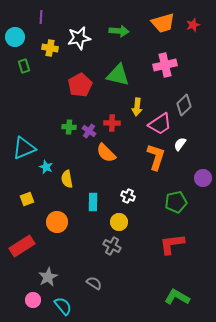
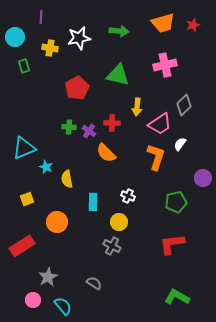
red pentagon: moved 3 px left, 3 px down
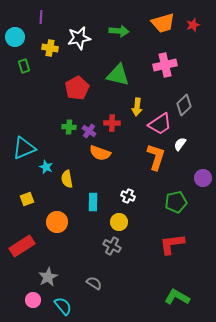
orange semicircle: moved 6 px left; rotated 25 degrees counterclockwise
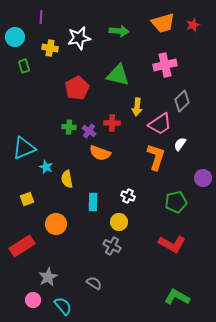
gray diamond: moved 2 px left, 4 px up
orange circle: moved 1 px left, 2 px down
red L-shape: rotated 144 degrees counterclockwise
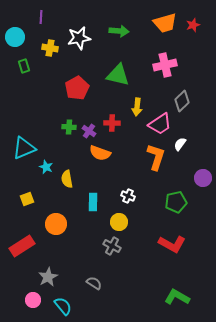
orange trapezoid: moved 2 px right
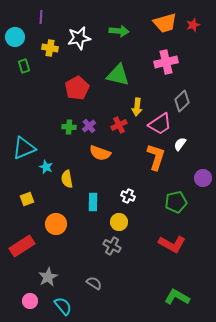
pink cross: moved 1 px right, 3 px up
red cross: moved 7 px right, 2 px down; rotated 28 degrees counterclockwise
purple cross: moved 5 px up; rotated 16 degrees clockwise
pink circle: moved 3 px left, 1 px down
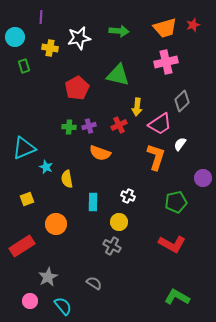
orange trapezoid: moved 5 px down
purple cross: rotated 24 degrees clockwise
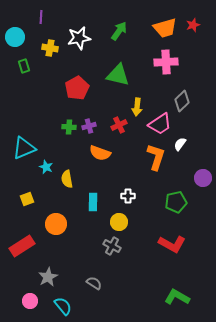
green arrow: rotated 60 degrees counterclockwise
pink cross: rotated 10 degrees clockwise
white cross: rotated 24 degrees counterclockwise
